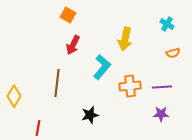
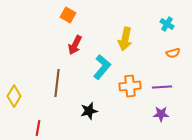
red arrow: moved 2 px right
black star: moved 1 px left, 4 px up
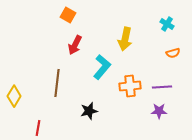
purple star: moved 2 px left, 3 px up
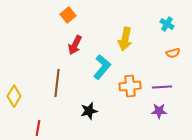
orange square: rotated 21 degrees clockwise
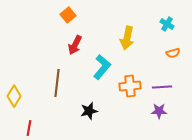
yellow arrow: moved 2 px right, 1 px up
red line: moved 9 px left
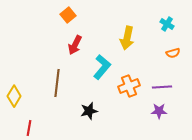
orange cross: moved 1 px left; rotated 15 degrees counterclockwise
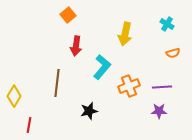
yellow arrow: moved 2 px left, 4 px up
red arrow: moved 1 px right, 1 px down; rotated 18 degrees counterclockwise
red line: moved 3 px up
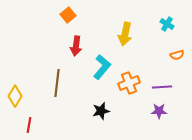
orange semicircle: moved 4 px right, 2 px down
orange cross: moved 3 px up
yellow diamond: moved 1 px right
black star: moved 12 px right
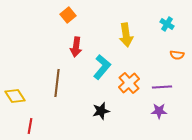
yellow arrow: moved 1 px right, 1 px down; rotated 20 degrees counterclockwise
red arrow: moved 1 px down
orange semicircle: rotated 24 degrees clockwise
orange cross: rotated 20 degrees counterclockwise
yellow diamond: rotated 65 degrees counterclockwise
red line: moved 1 px right, 1 px down
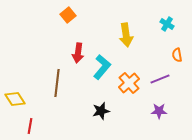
red arrow: moved 2 px right, 6 px down
orange semicircle: rotated 72 degrees clockwise
purple line: moved 2 px left, 8 px up; rotated 18 degrees counterclockwise
yellow diamond: moved 3 px down
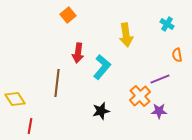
orange cross: moved 11 px right, 13 px down
